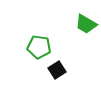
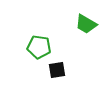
black square: rotated 24 degrees clockwise
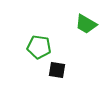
black square: rotated 18 degrees clockwise
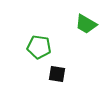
black square: moved 4 px down
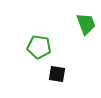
green trapezoid: rotated 140 degrees counterclockwise
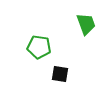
black square: moved 3 px right
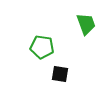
green pentagon: moved 3 px right
